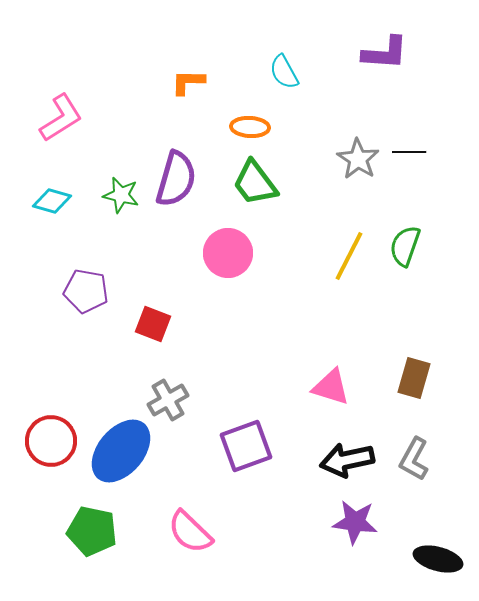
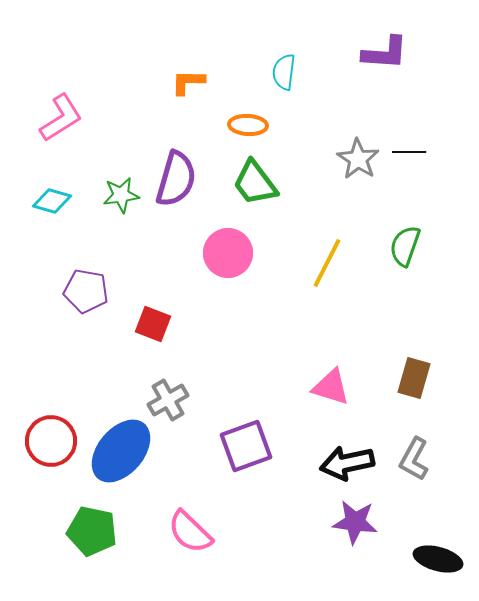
cyan semicircle: rotated 36 degrees clockwise
orange ellipse: moved 2 px left, 2 px up
green star: rotated 21 degrees counterclockwise
yellow line: moved 22 px left, 7 px down
black arrow: moved 3 px down
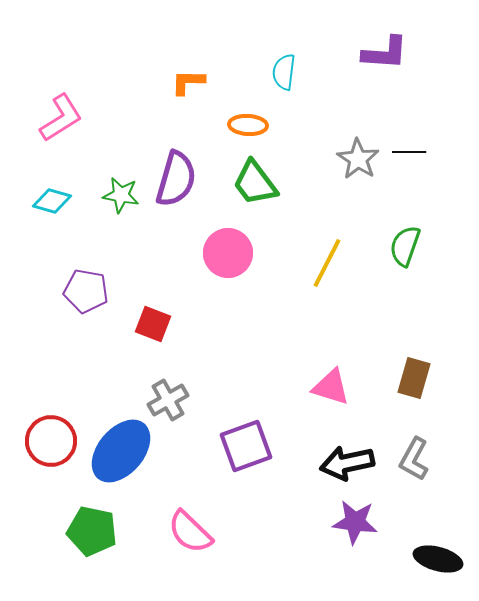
green star: rotated 18 degrees clockwise
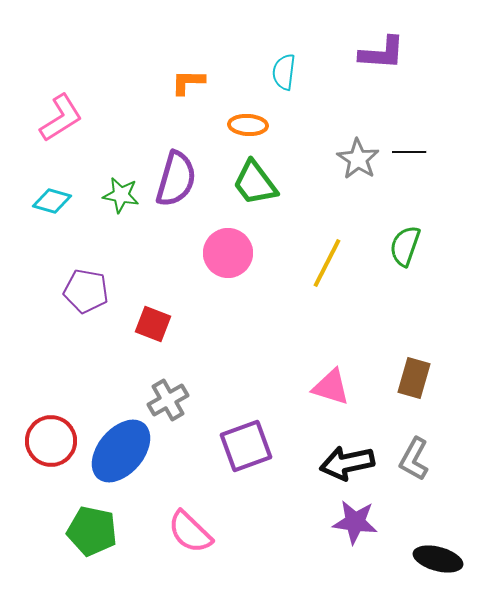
purple L-shape: moved 3 px left
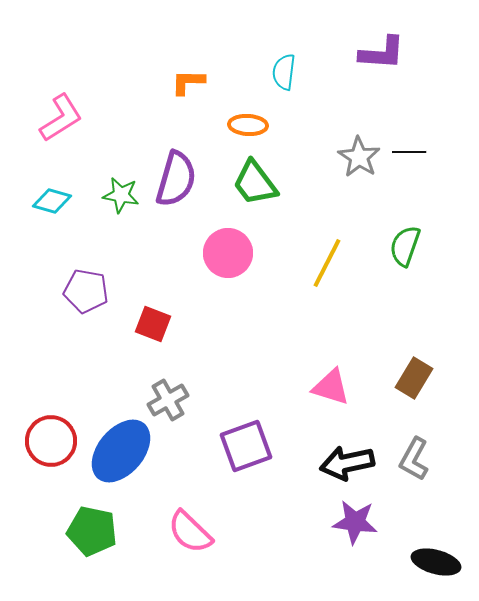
gray star: moved 1 px right, 2 px up
brown rectangle: rotated 15 degrees clockwise
black ellipse: moved 2 px left, 3 px down
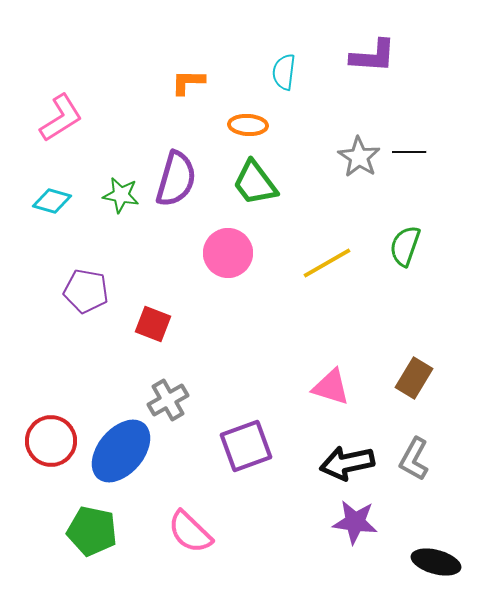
purple L-shape: moved 9 px left, 3 px down
yellow line: rotated 33 degrees clockwise
